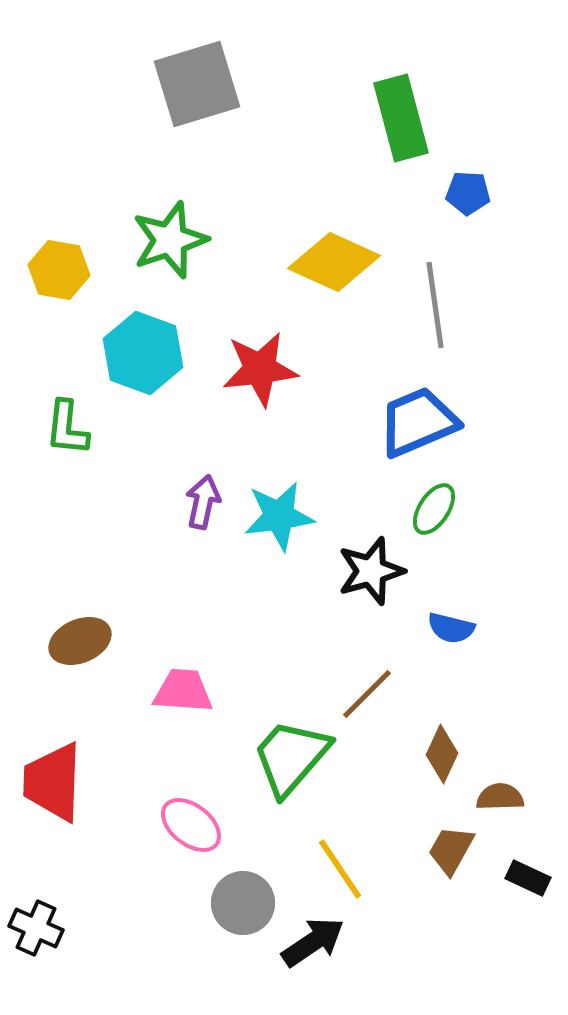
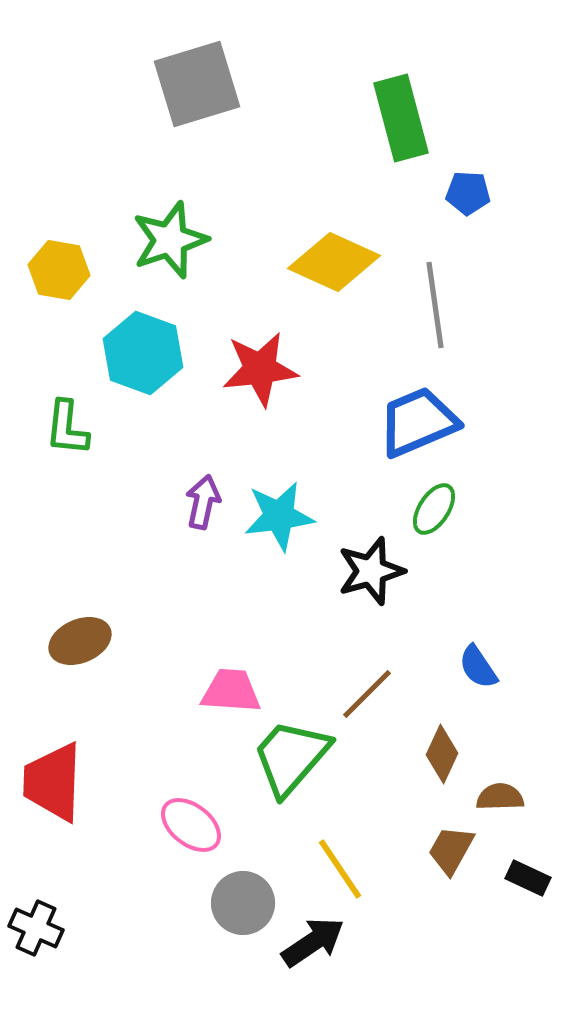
blue semicircle: moved 27 px right, 39 px down; rotated 42 degrees clockwise
pink trapezoid: moved 48 px right
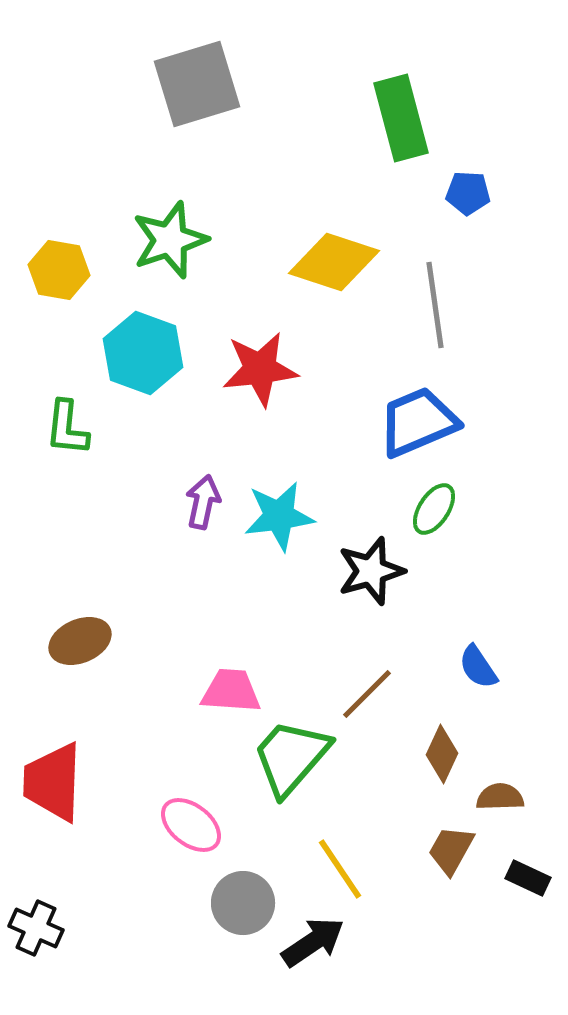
yellow diamond: rotated 6 degrees counterclockwise
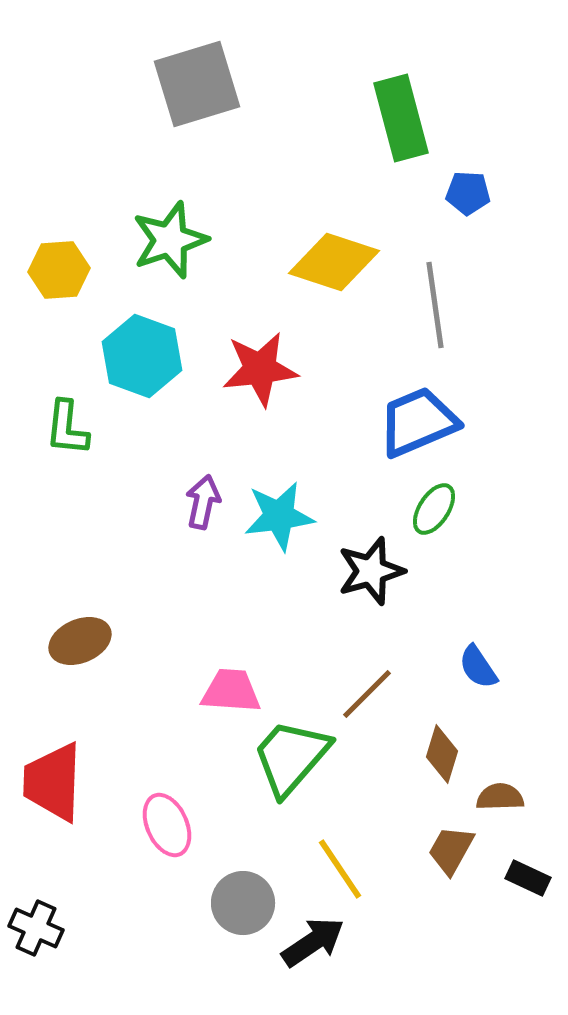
yellow hexagon: rotated 14 degrees counterclockwise
cyan hexagon: moved 1 px left, 3 px down
brown diamond: rotated 8 degrees counterclockwise
pink ellipse: moved 24 px left; rotated 28 degrees clockwise
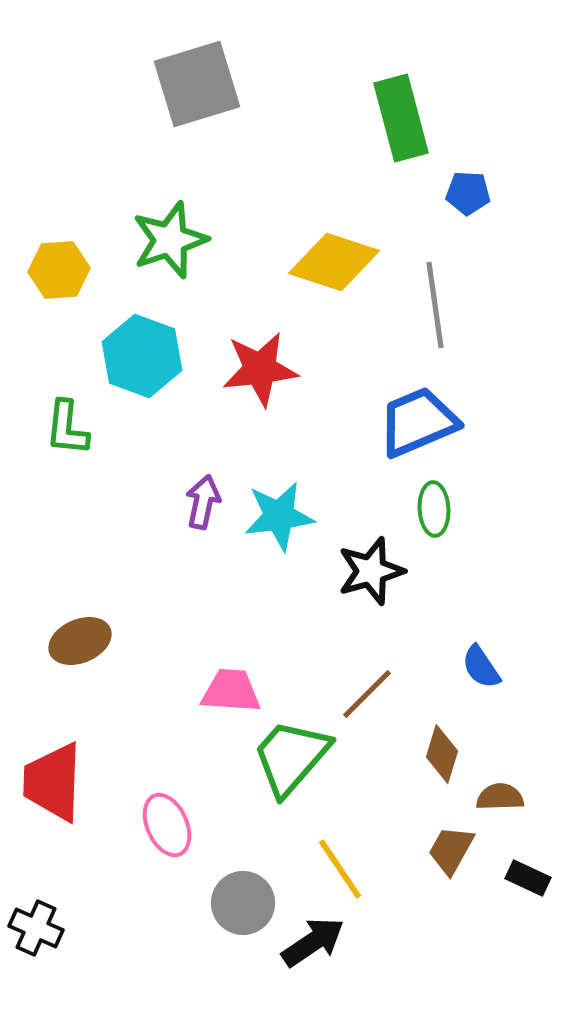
green ellipse: rotated 36 degrees counterclockwise
blue semicircle: moved 3 px right
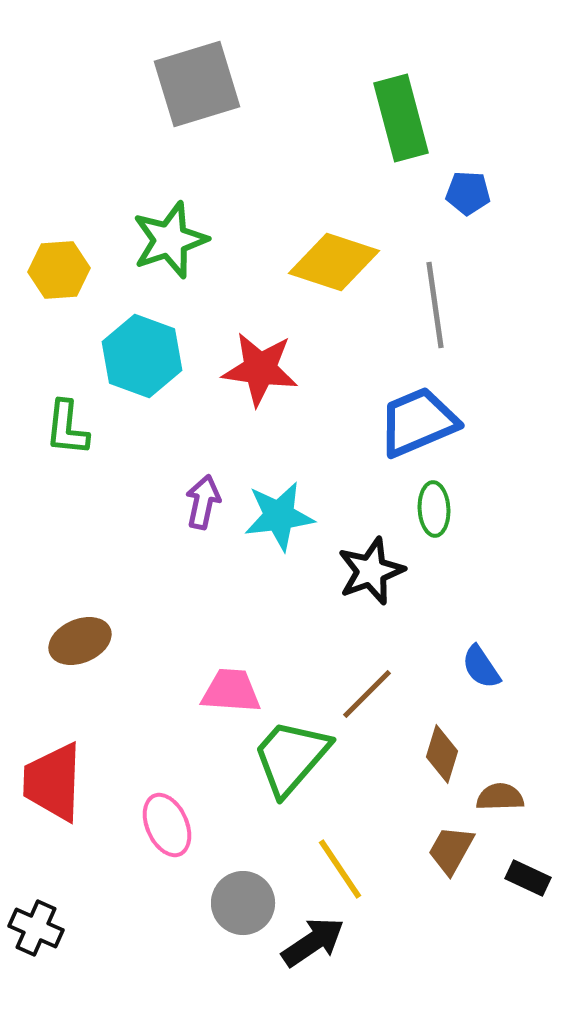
red star: rotated 14 degrees clockwise
black star: rotated 4 degrees counterclockwise
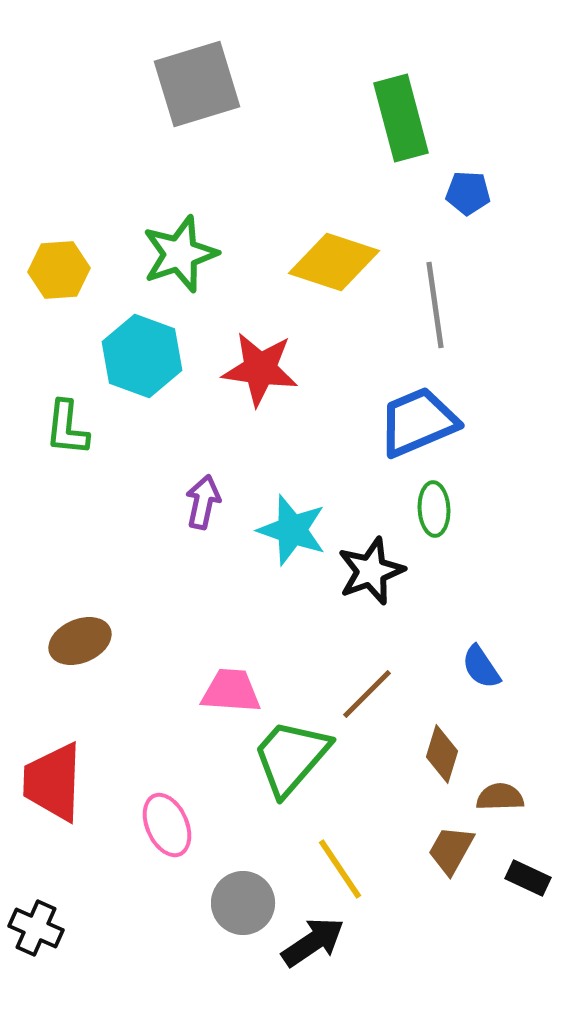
green star: moved 10 px right, 14 px down
cyan star: moved 13 px right, 14 px down; rotated 26 degrees clockwise
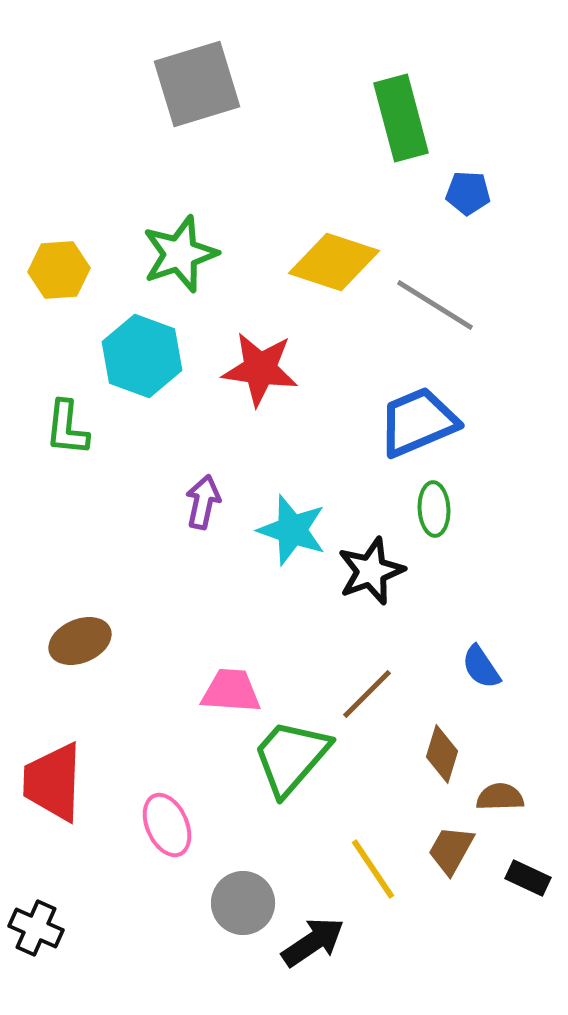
gray line: rotated 50 degrees counterclockwise
yellow line: moved 33 px right
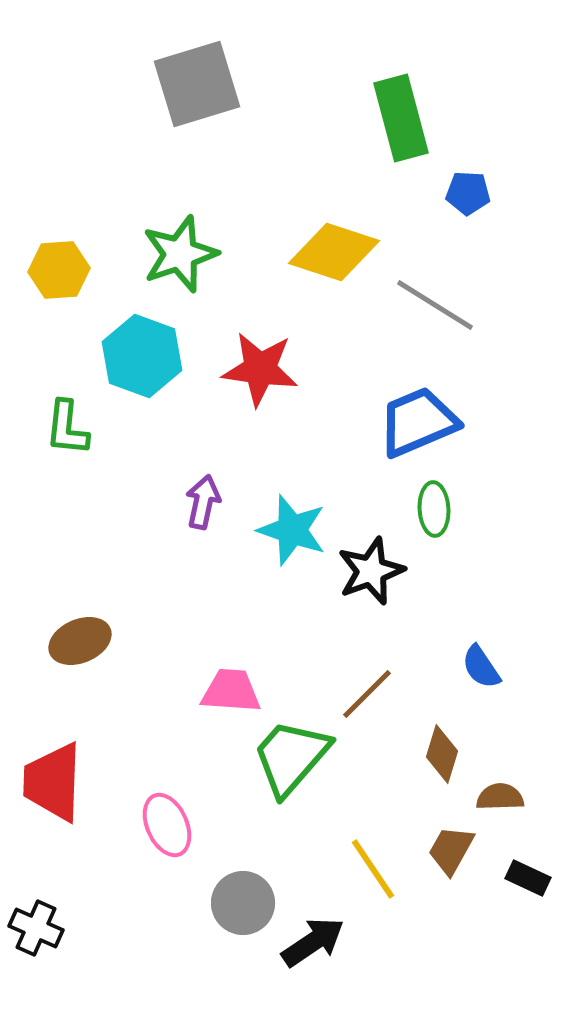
yellow diamond: moved 10 px up
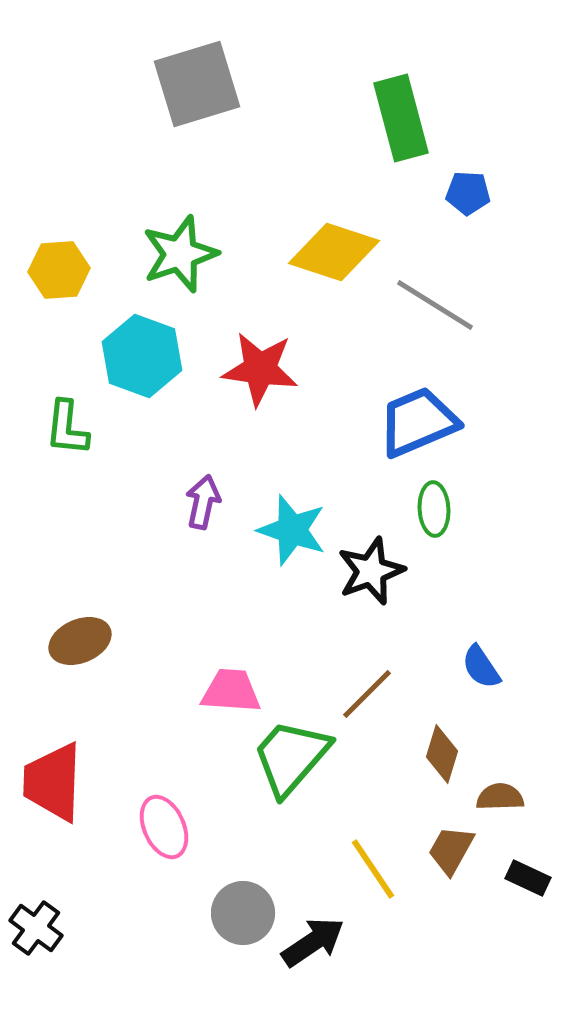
pink ellipse: moved 3 px left, 2 px down
gray circle: moved 10 px down
black cross: rotated 12 degrees clockwise
